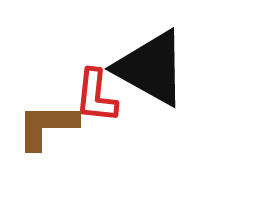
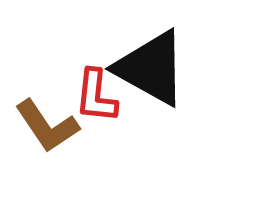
brown L-shape: rotated 124 degrees counterclockwise
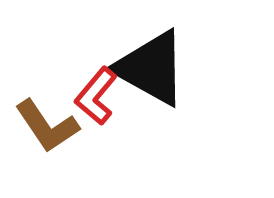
red L-shape: rotated 34 degrees clockwise
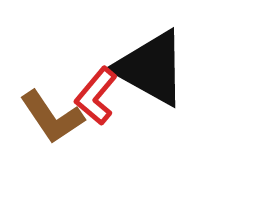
brown L-shape: moved 5 px right, 9 px up
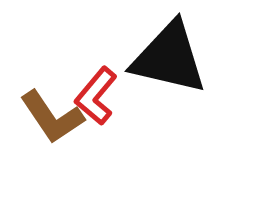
black triangle: moved 18 px right, 10 px up; rotated 16 degrees counterclockwise
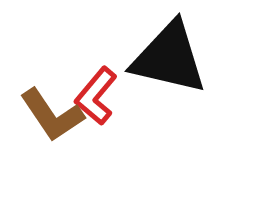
brown L-shape: moved 2 px up
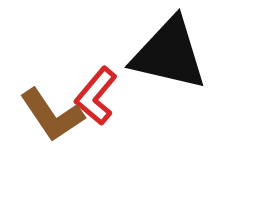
black triangle: moved 4 px up
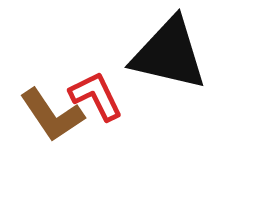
red L-shape: rotated 114 degrees clockwise
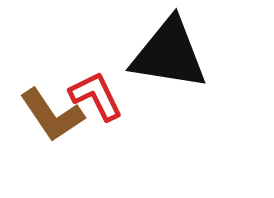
black triangle: rotated 4 degrees counterclockwise
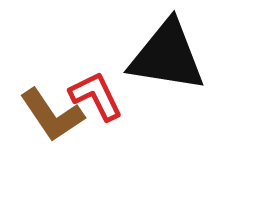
black triangle: moved 2 px left, 2 px down
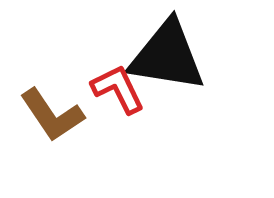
red L-shape: moved 22 px right, 7 px up
